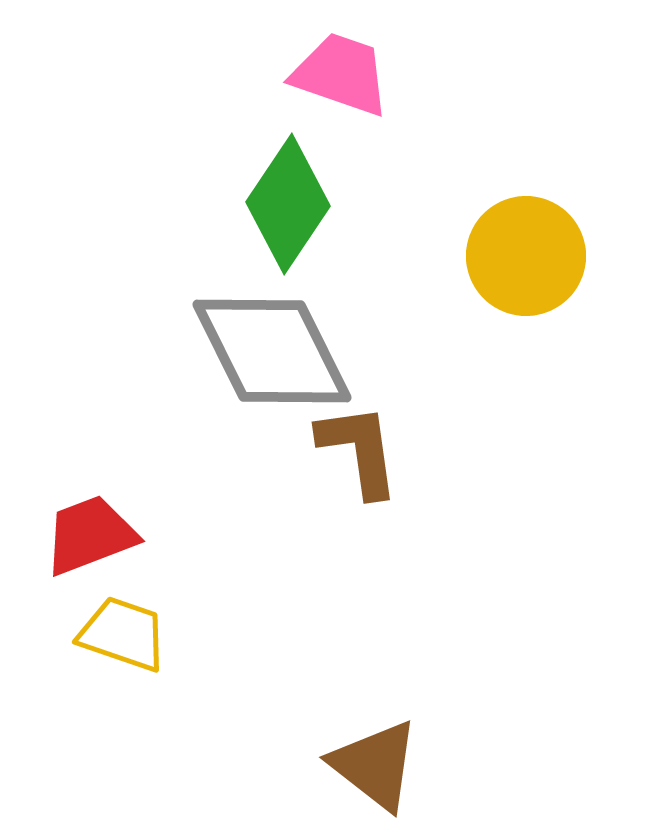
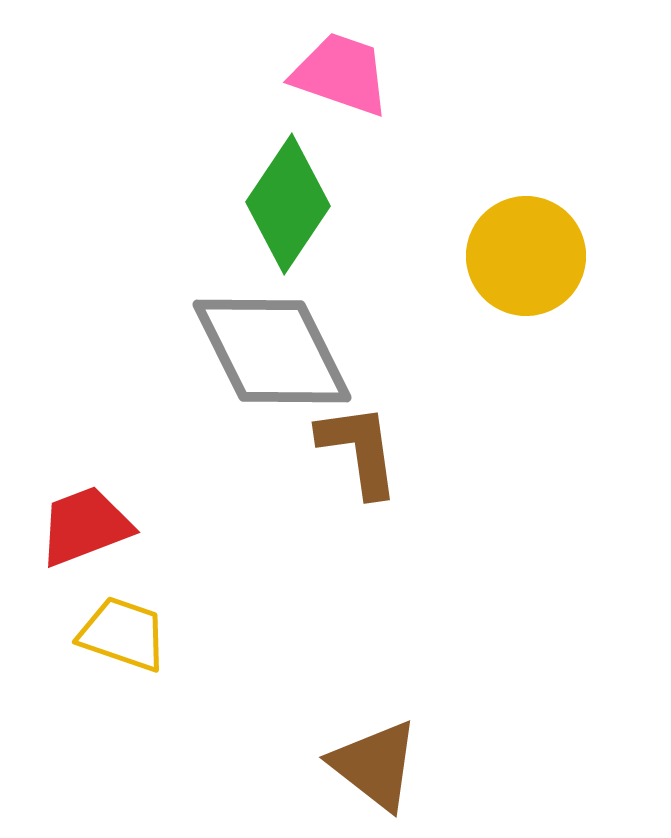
red trapezoid: moved 5 px left, 9 px up
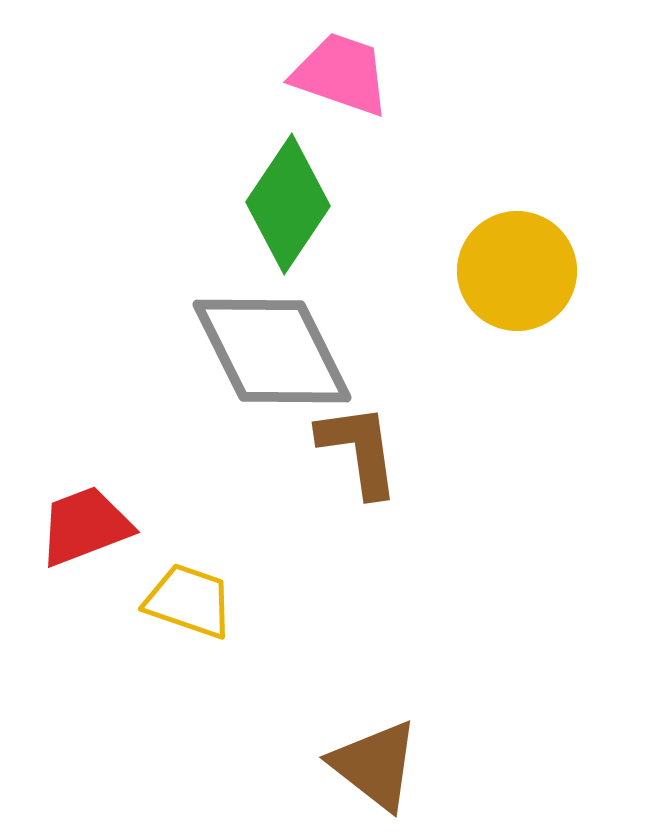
yellow circle: moved 9 px left, 15 px down
yellow trapezoid: moved 66 px right, 33 px up
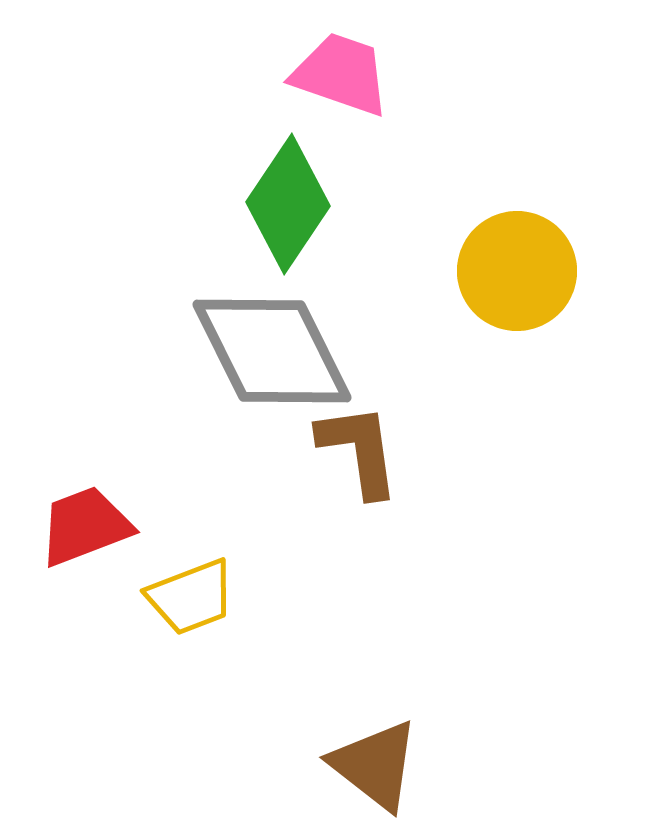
yellow trapezoid: moved 2 px right, 4 px up; rotated 140 degrees clockwise
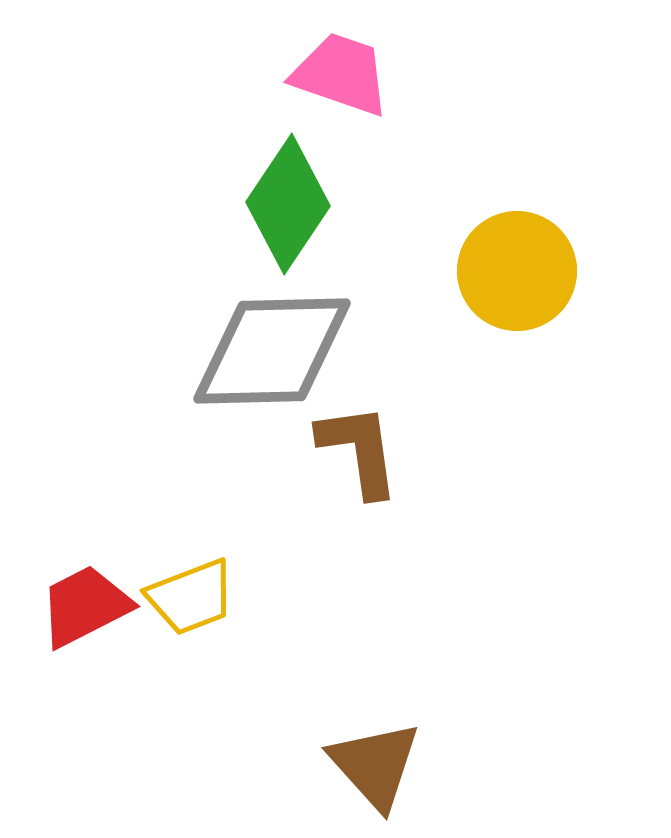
gray diamond: rotated 65 degrees counterclockwise
red trapezoid: moved 80 px down; rotated 6 degrees counterclockwise
brown triangle: rotated 10 degrees clockwise
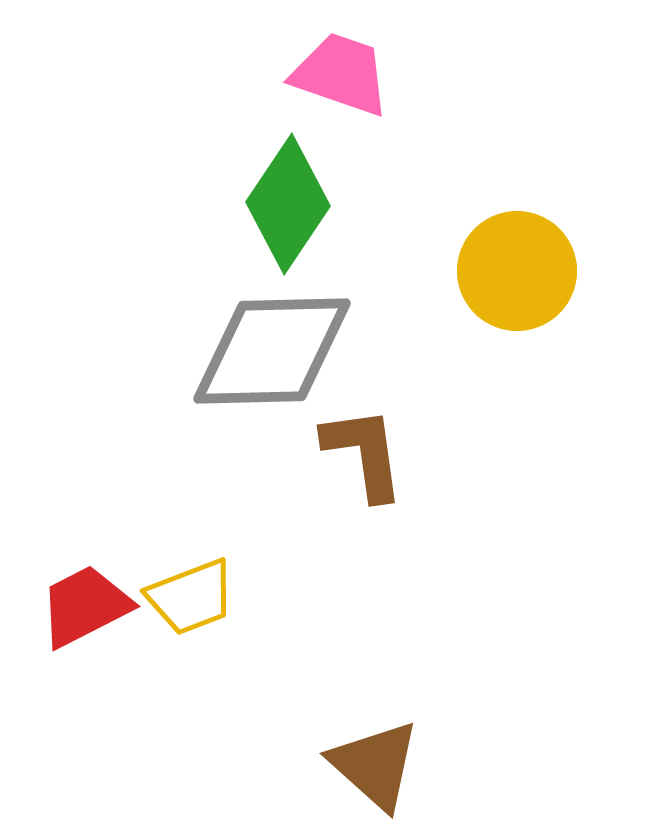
brown L-shape: moved 5 px right, 3 px down
brown triangle: rotated 6 degrees counterclockwise
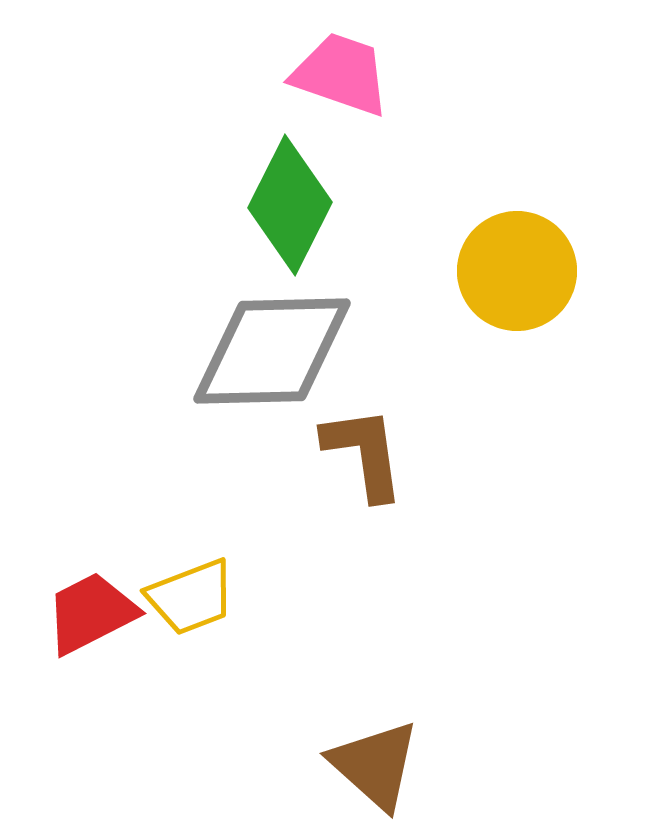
green diamond: moved 2 px right, 1 px down; rotated 7 degrees counterclockwise
red trapezoid: moved 6 px right, 7 px down
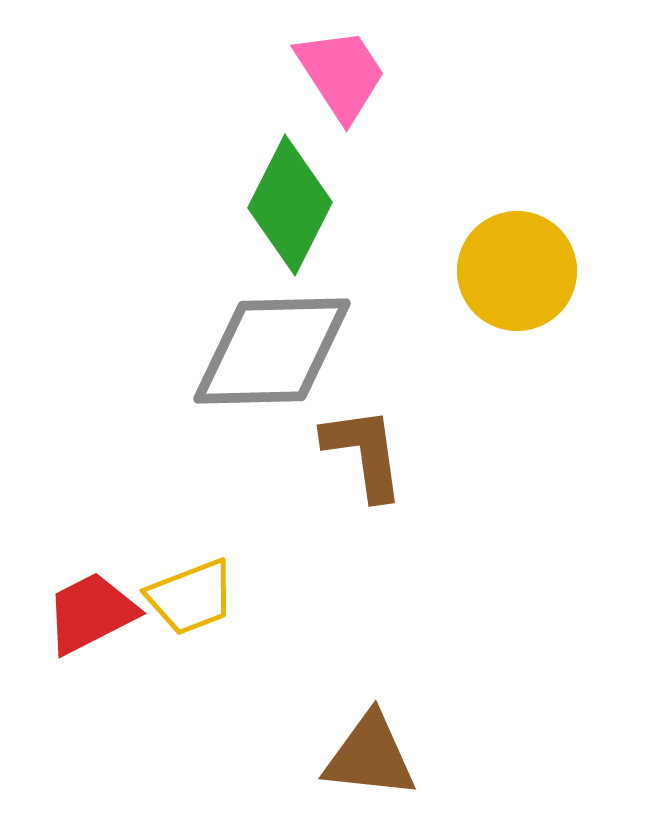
pink trapezoid: rotated 38 degrees clockwise
brown triangle: moved 5 px left, 9 px up; rotated 36 degrees counterclockwise
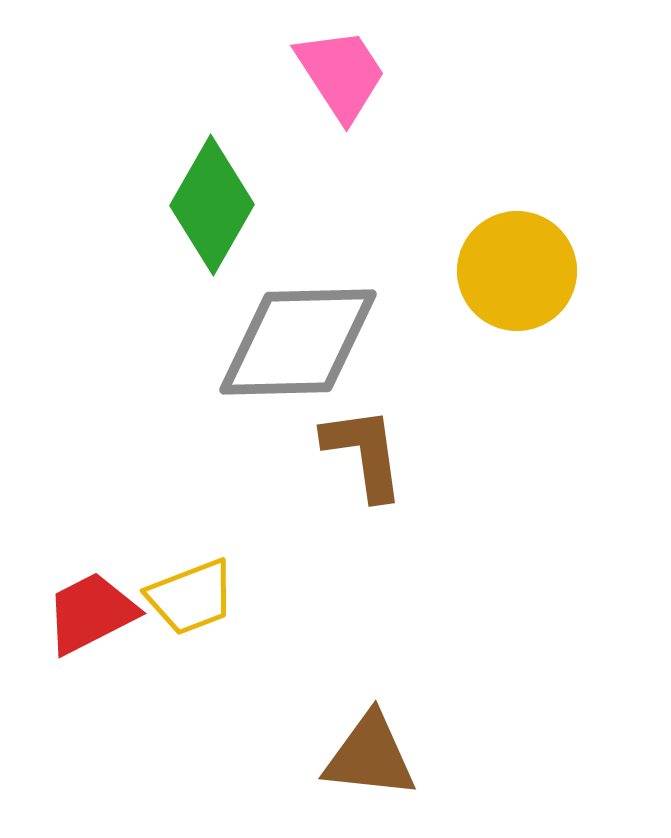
green diamond: moved 78 px left; rotated 3 degrees clockwise
gray diamond: moved 26 px right, 9 px up
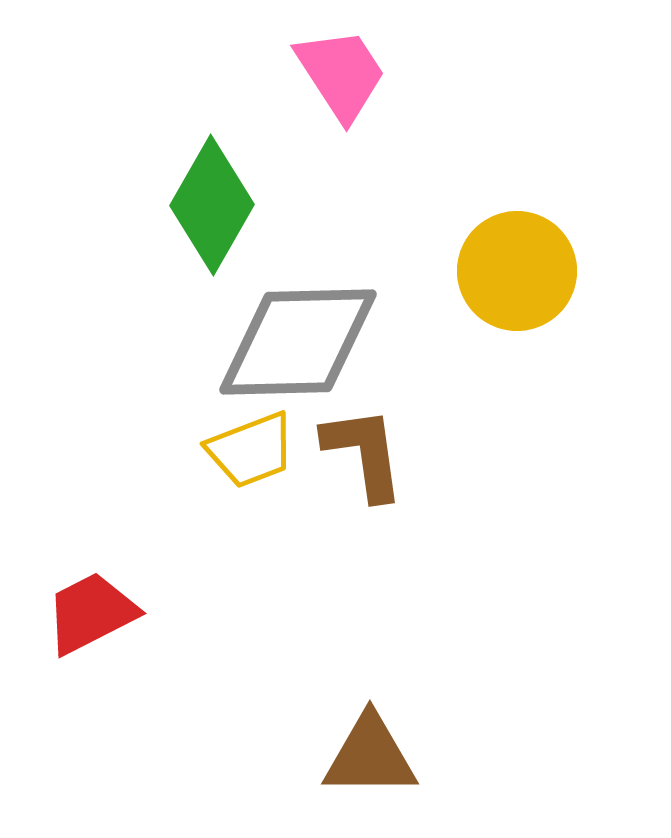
yellow trapezoid: moved 60 px right, 147 px up
brown triangle: rotated 6 degrees counterclockwise
